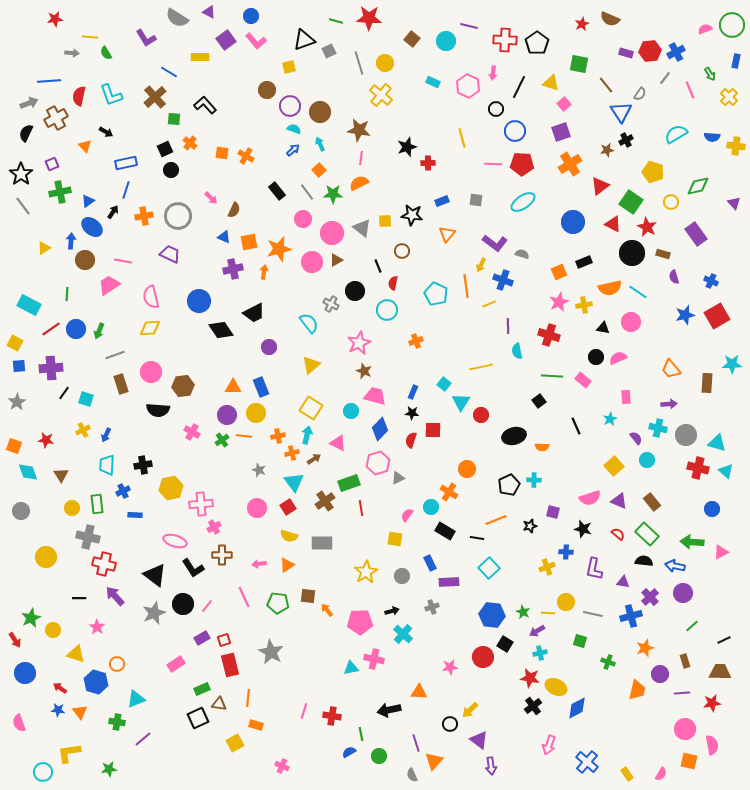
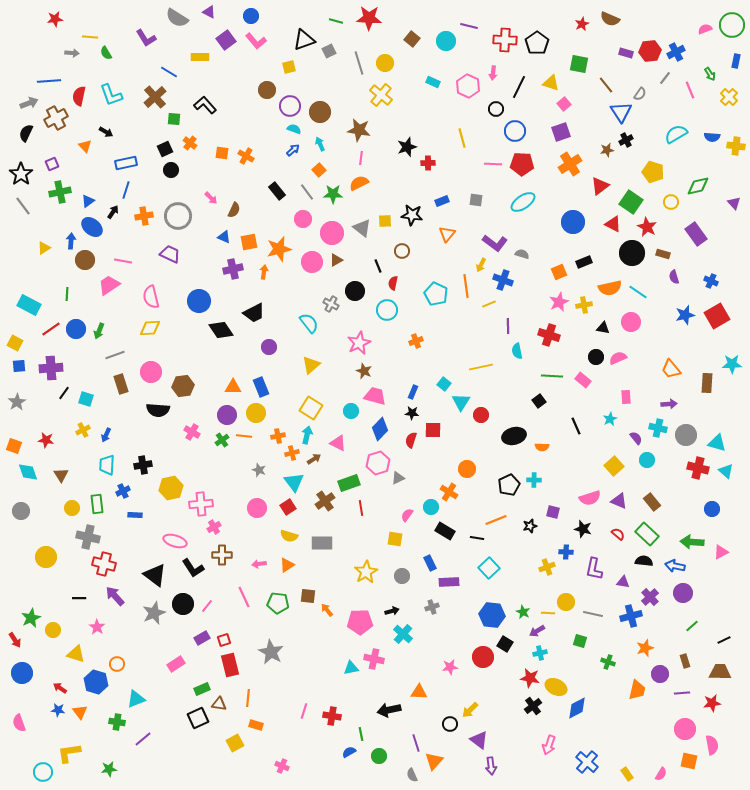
blue circle at (25, 673): moved 3 px left
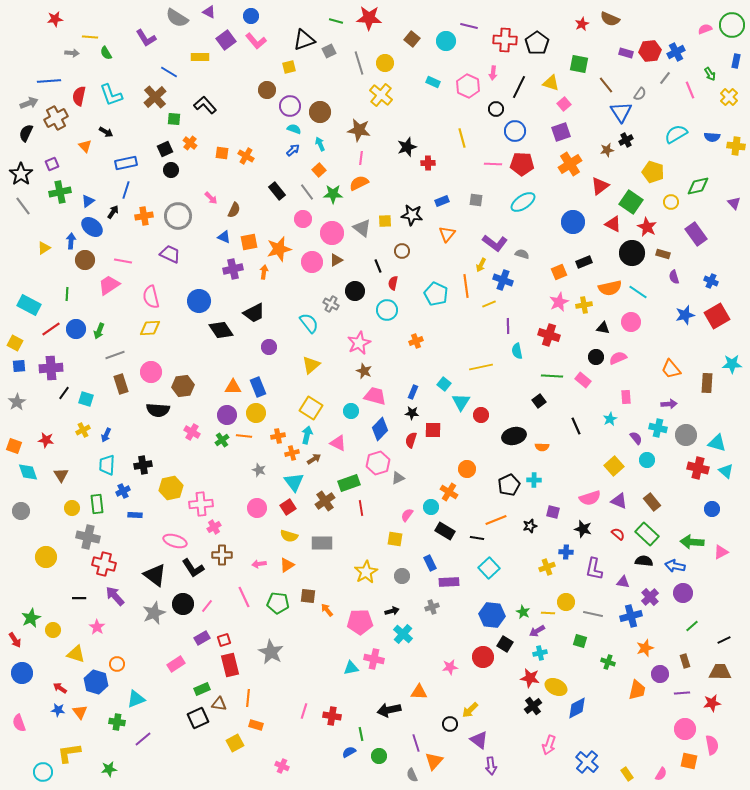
blue rectangle at (261, 387): moved 3 px left
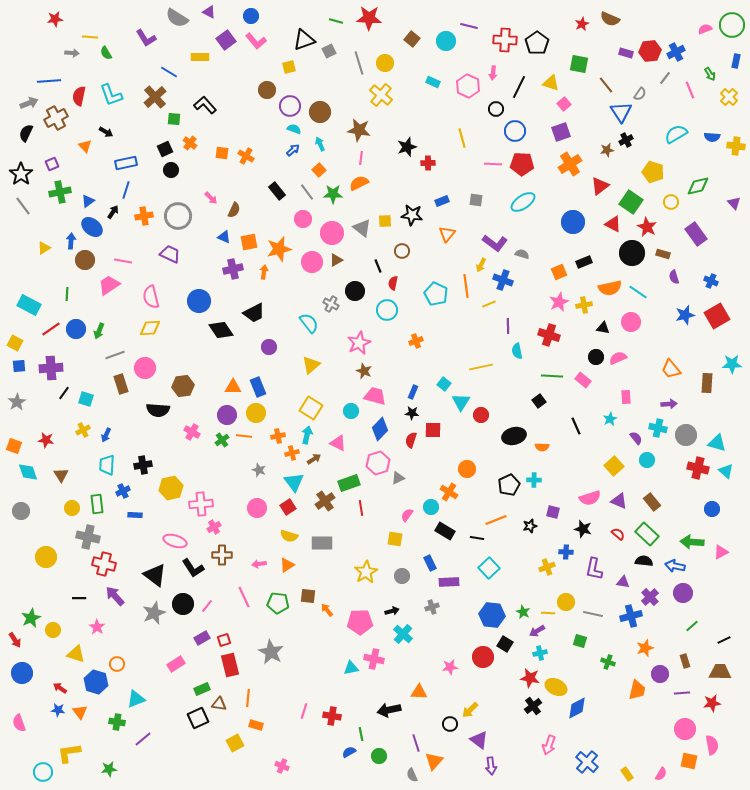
pink circle at (151, 372): moved 6 px left, 4 px up
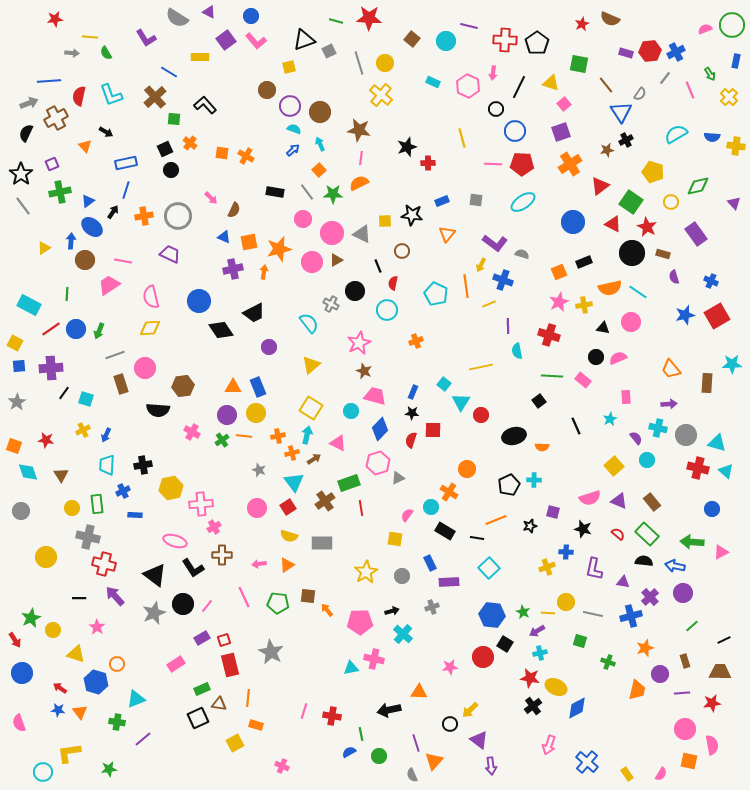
black rectangle at (277, 191): moved 2 px left, 1 px down; rotated 42 degrees counterclockwise
gray triangle at (362, 228): moved 6 px down; rotated 12 degrees counterclockwise
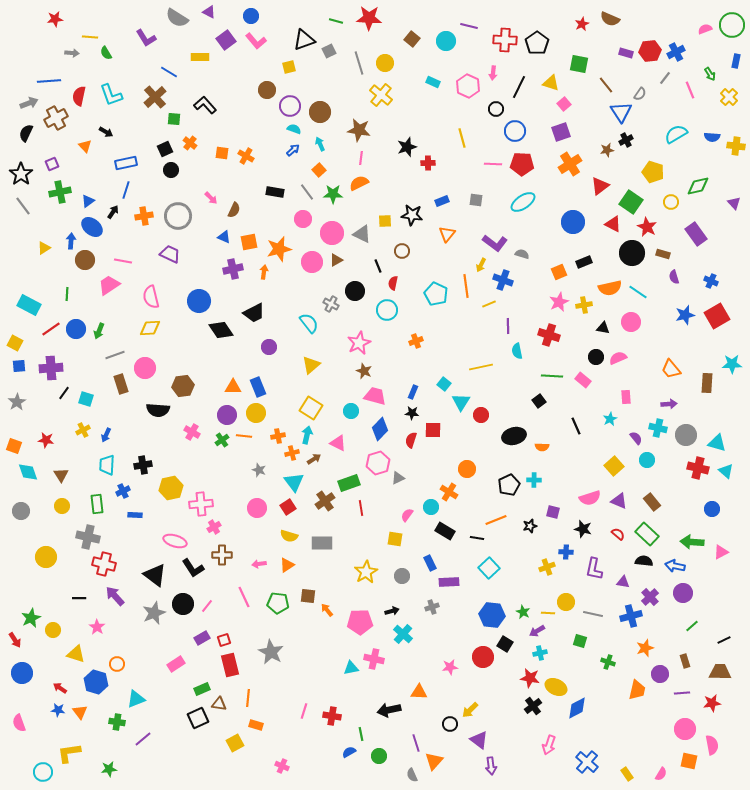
yellow circle at (72, 508): moved 10 px left, 2 px up
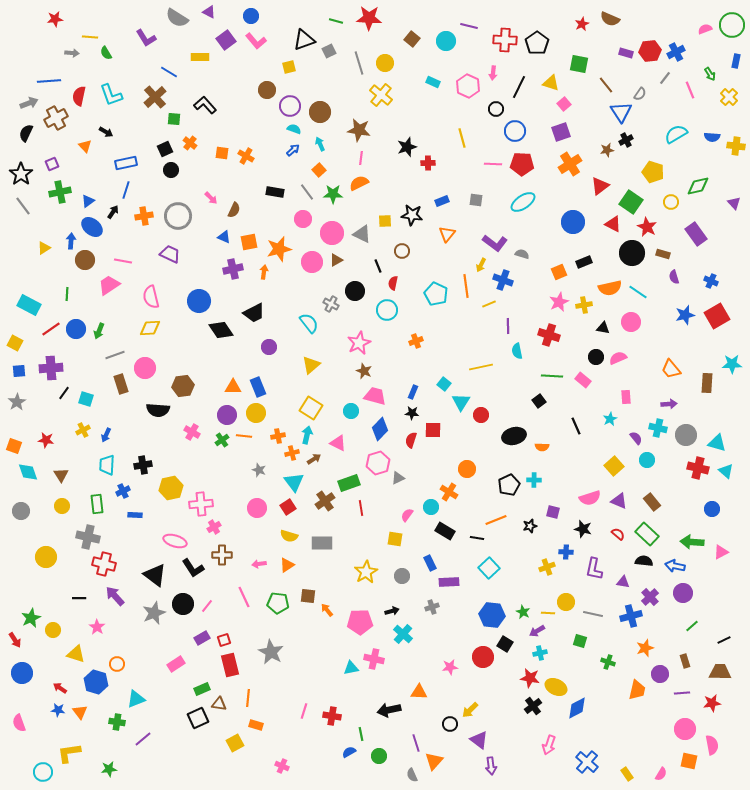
blue square at (19, 366): moved 5 px down
